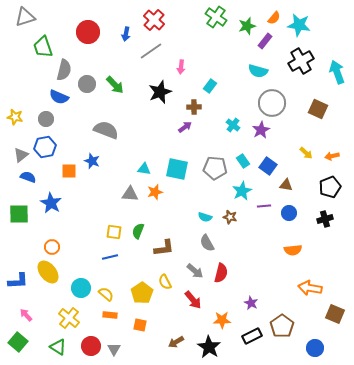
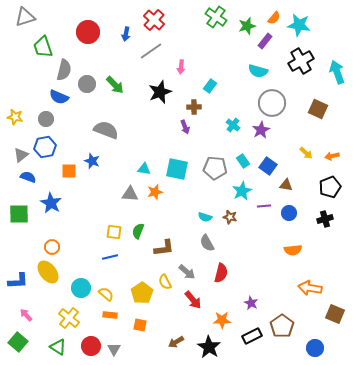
purple arrow at (185, 127): rotated 104 degrees clockwise
gray arrow at (195, 271): moved 8 px left, 1 px down
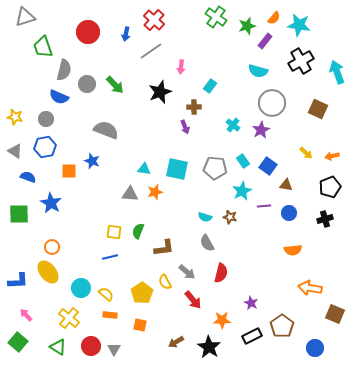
gray triangle at (21, 155): moved 6 px left, 4 px up; rotated 49 degrees counterclockwise
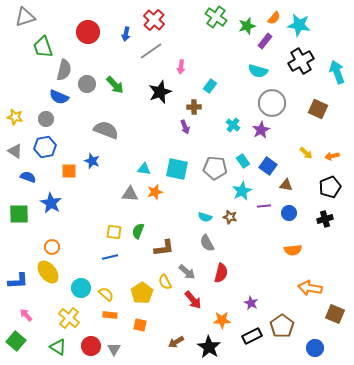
green square at (18, 342): moved 2 px left, 1 px up
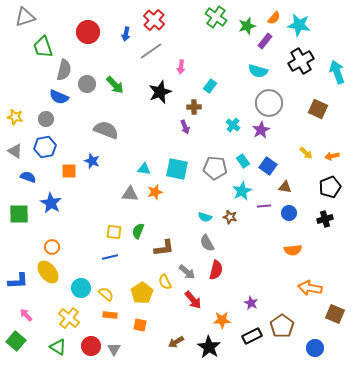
gray circle at (272, 103): moved 3 px left
brown triangle at (286, 185): moved 1 px left, 2 px down
red semicircle at (221, 273): moved 5 px left, 3 px up
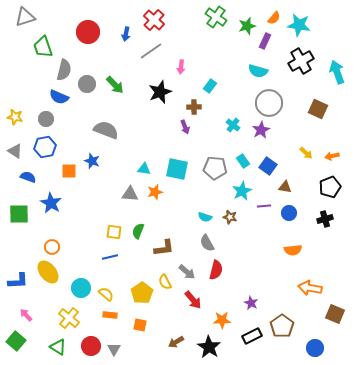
purple rectangle at (265, 41): rotated 14 degrees counterclockwise
